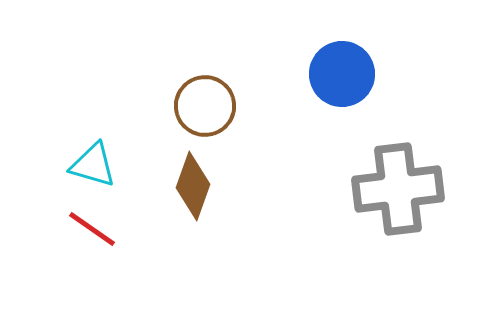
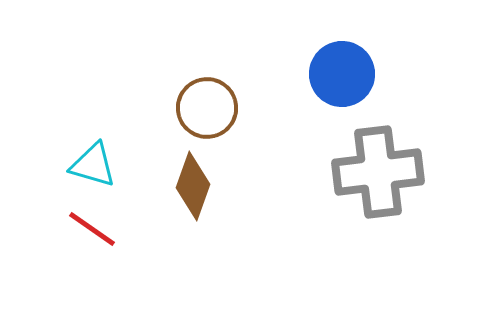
brown circle: moved 2 px right, 2 px down
gray cross: moved 20 px left, 17 px up
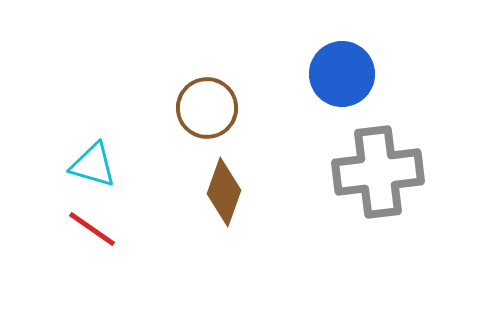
brown diamond: moved 31 px right, 6 px down
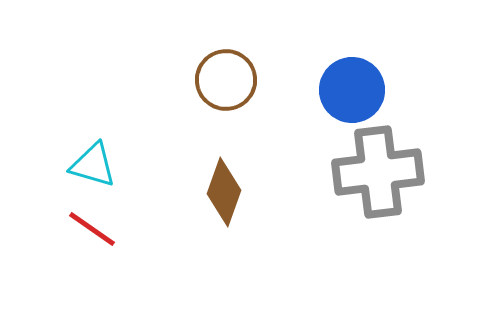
blue circle: moved 10 px right, 16 px down
brown circle: moved 19 px right, 28 px up
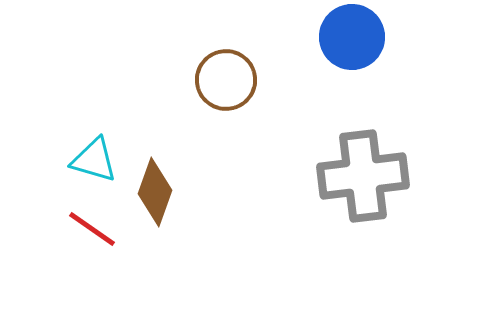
blue circle: moved 53 px up
cyan triangle: moved 1 px right, 5 px up
gray cross: moved 15 px left, 4 px down
brown diamond: moved 69 px left
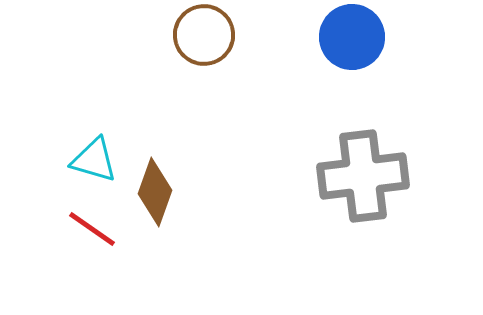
brown circle: moved 22 px left, 45 px up
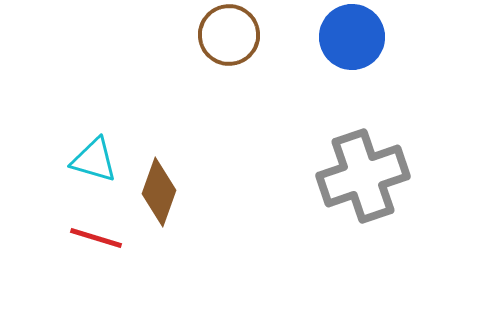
brown circle: moved 25 px right
gray cross: rotated 12 degrees counterclockwise
brown diamond: moved 4 px right
red line: moved 4 px right, 9 px down; rotated 18 degrees counterclockwise
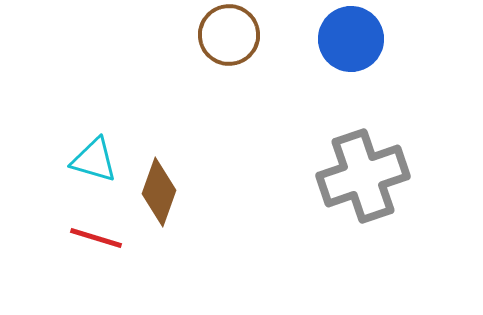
blue circle: moved 1 px left, 2 px down
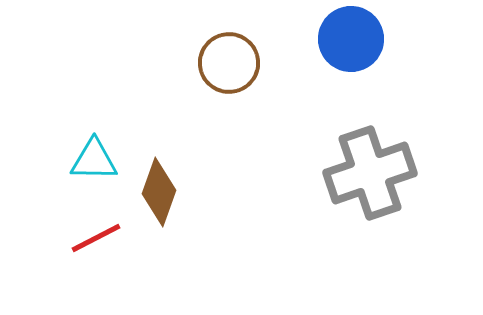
brown circle: moved 28 px down
cyan triangle: rotated 15 degrees counterclockwise
gray cross: moved 7 px right, 3 px up
red line: rotated 44 degrees counterclockwise
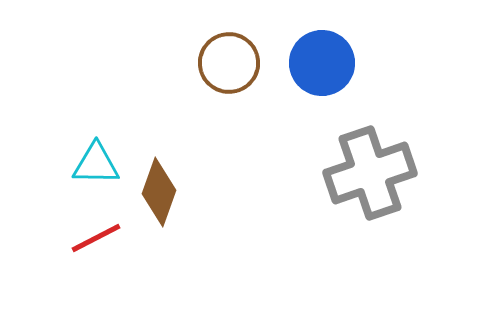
blue circle: moved 29 px left, 24 px down
cyan triangle: moved 2 px right, 4 px down
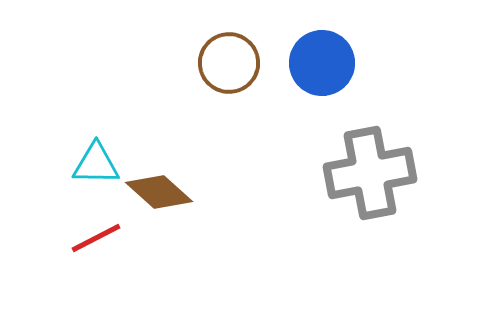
gray cross: rotated 8 degrees clockwise
brown diamond: rotated 68 degrees counterclockwise
